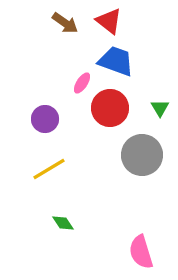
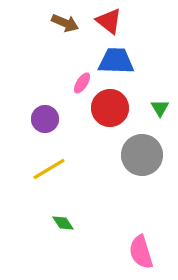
brown arrow: rotated 12 degrees counterclockwise
blue trapezoid: rotated 18 degrees counterclockwise
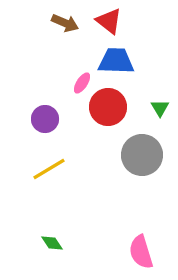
red circle: moved 2 px left, 1 px up
green diamond: moved 11 px left, 20 px down
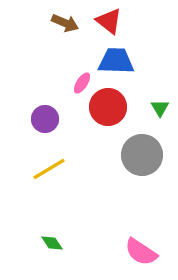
pink semicircle: rotated 40 degrees counterclockwise
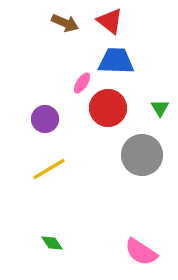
red triangle: moved 1 px right
red circle: moved 1 px down
